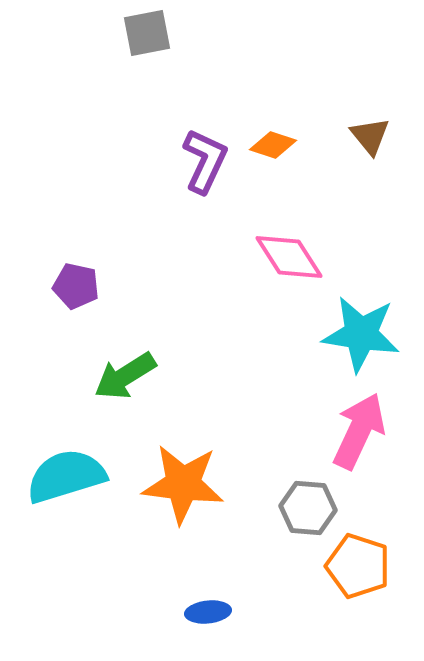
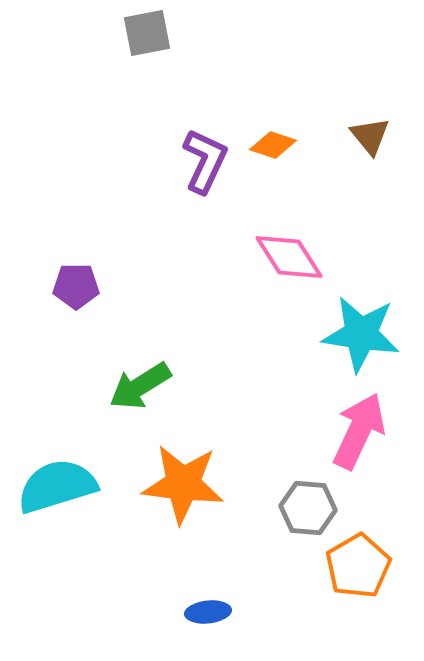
purple pentagon: rotated 12 degrees counterclockwise
green arrow: moved 15 px right, 10 px down
cyan semicircle: moved 9 px left, 10 px down
orange pentagon: rotated 24 degrees clockwise
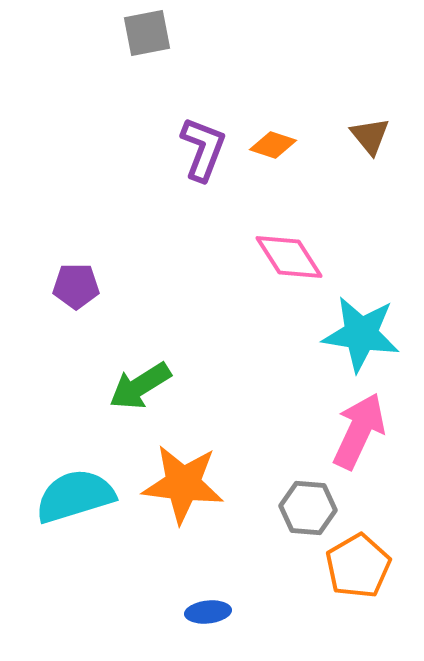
purple L-shape: moved 2 px left, 12 px up; rotated 4 degrees counterclockwise
cyan semicircle: moved 18 px right, 10 px down
